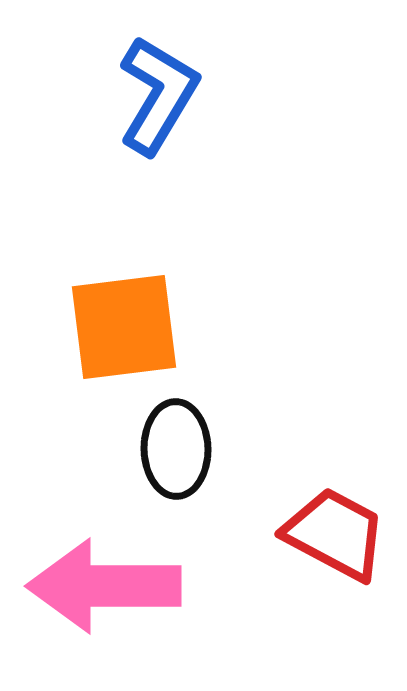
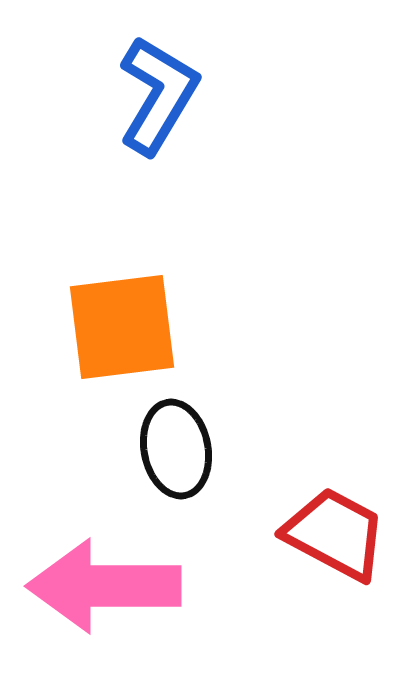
orange square: moved 2 px left
black ellipse: rotated 10 degrees counterclockwise
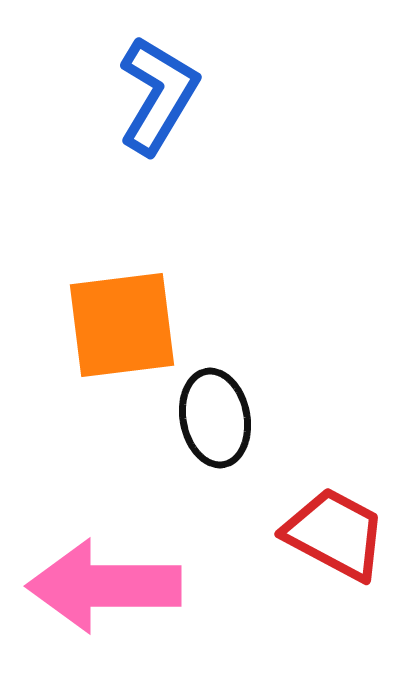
orange square: moved 2 px up
black ellipse: moved 39 px right, 31 px up
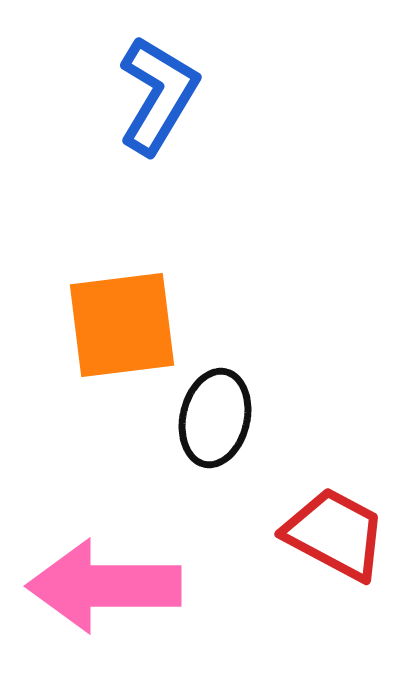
black ellipse: rotated 24 degrees clockwise
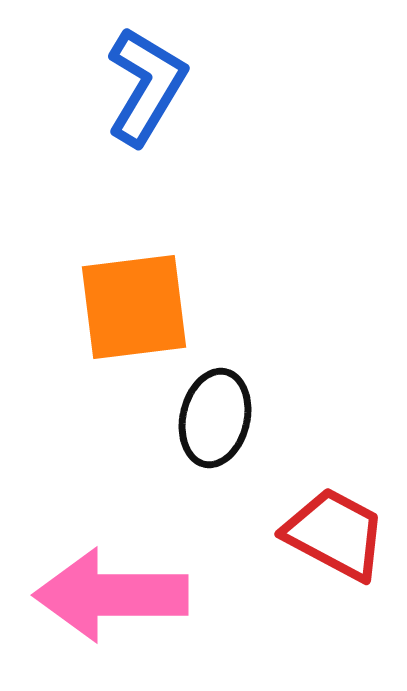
blue L-shape: moved 12 px left, 9 px up
orange square: moved 12 px right, 18 px up
pink arrow: moved 7 px right, 9 px down
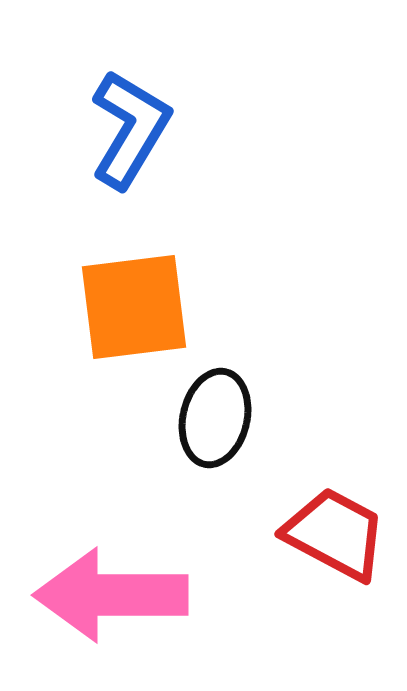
blue L-shape: moved 16 px left, 43 px down
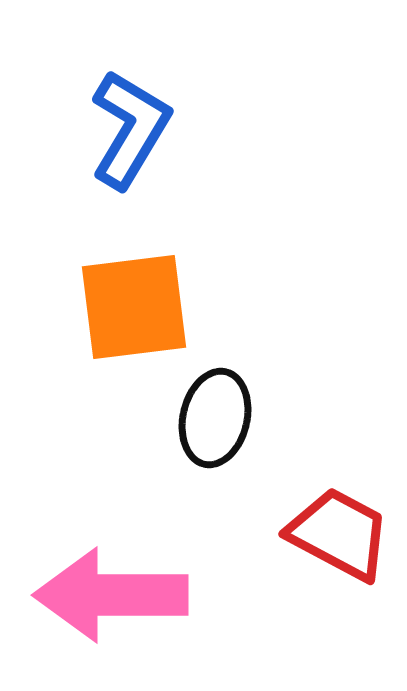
red trapezoid: moved 4 px right
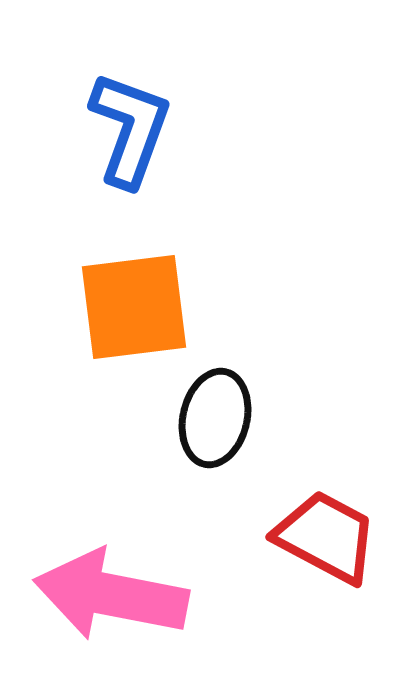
blue L-shape: rotated 11 degrees counterclockwise
red trapezoid: moved 13 px left, 3 px down
pink arrow: rotated 11 degrees clockwise
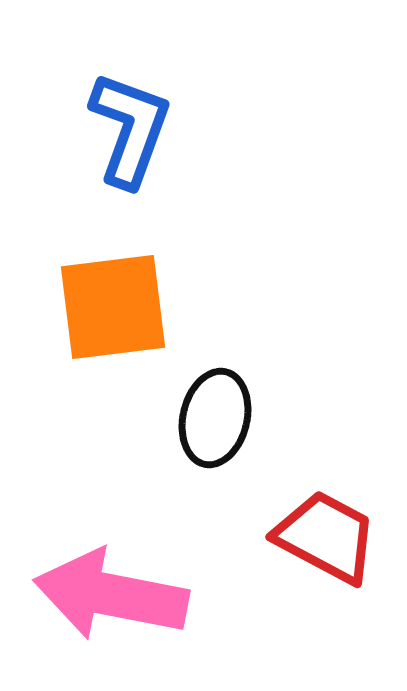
orange square: moved 21 px left
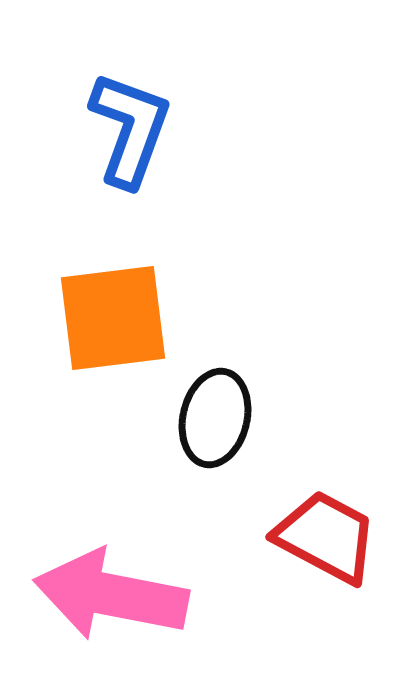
orange square: moved 11 px down
